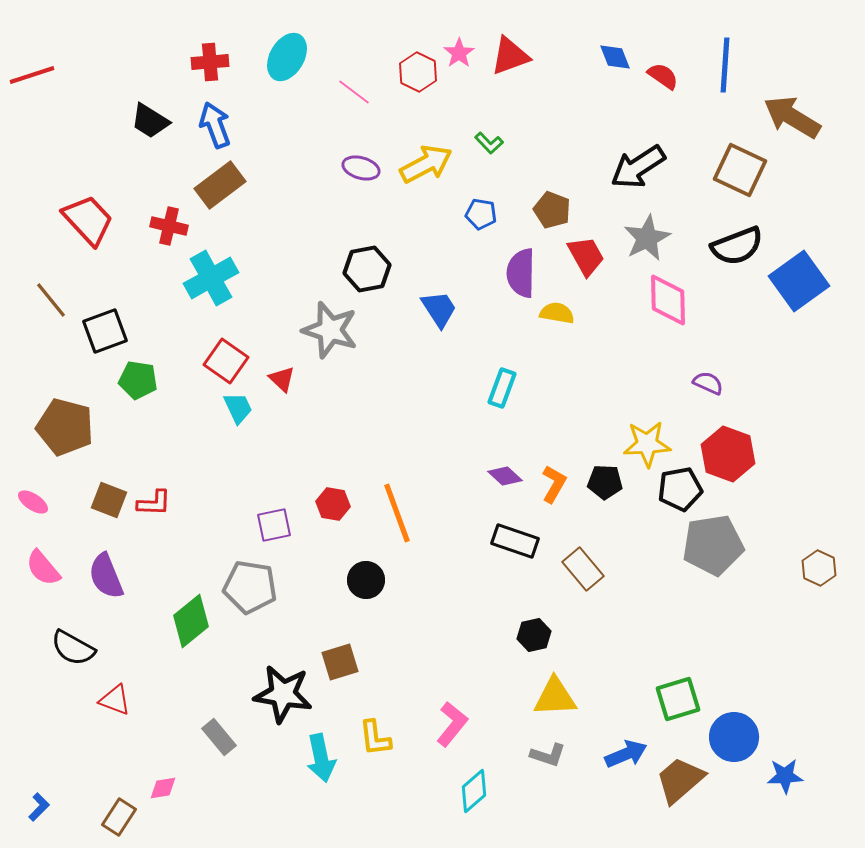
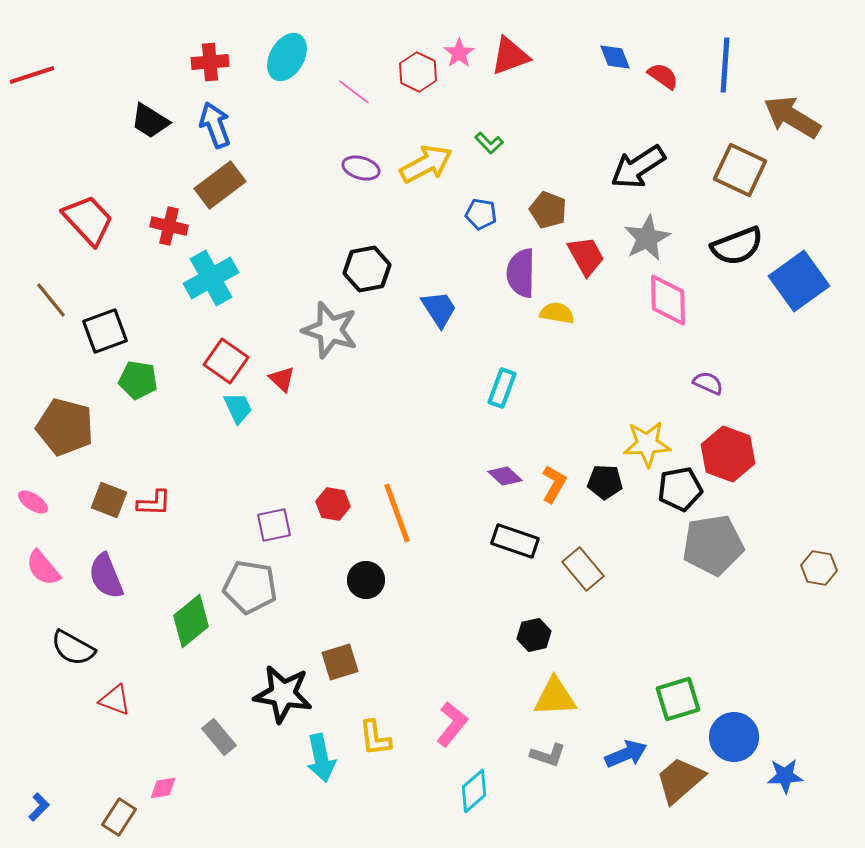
brown pentagon at (552, 210): moved 4 px left
brown hexagon at (819, 568): rotated 16 degrees counterclockwise
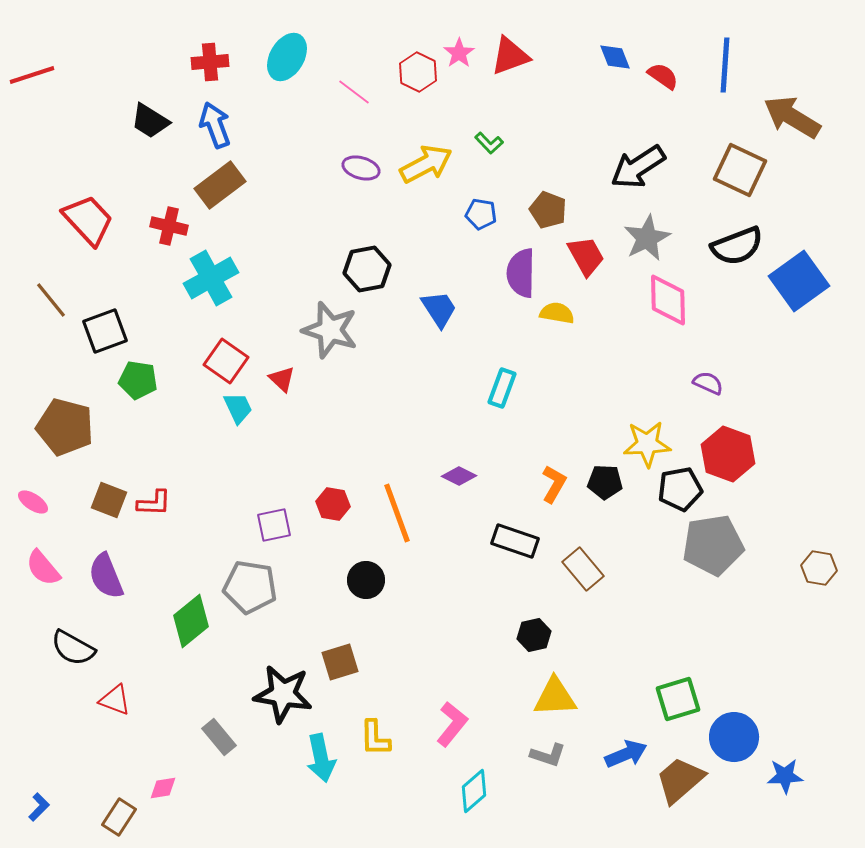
purple diamond at (505, 476): moved 46 px left; rotated 16 degrees counterclockwise
yellow L-shape at (375, 738): rotated 6 degrees clockwise
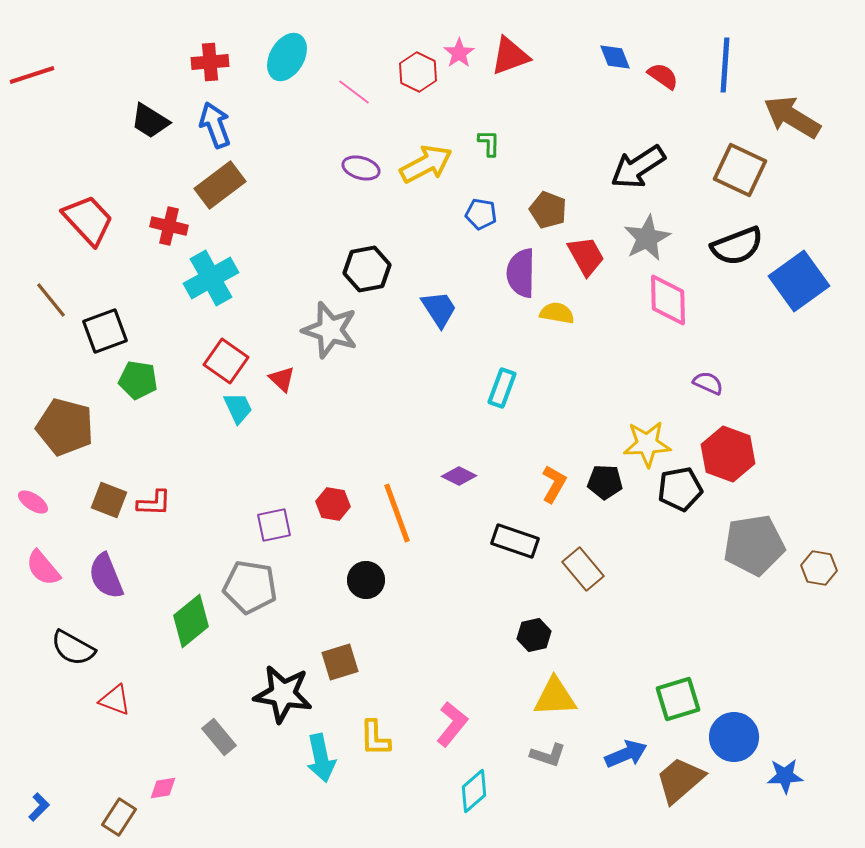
green L-shape at (489, 143): rotated 136 degrees counterclockwise
gray pentagon at (713, 545): moved 41 px right
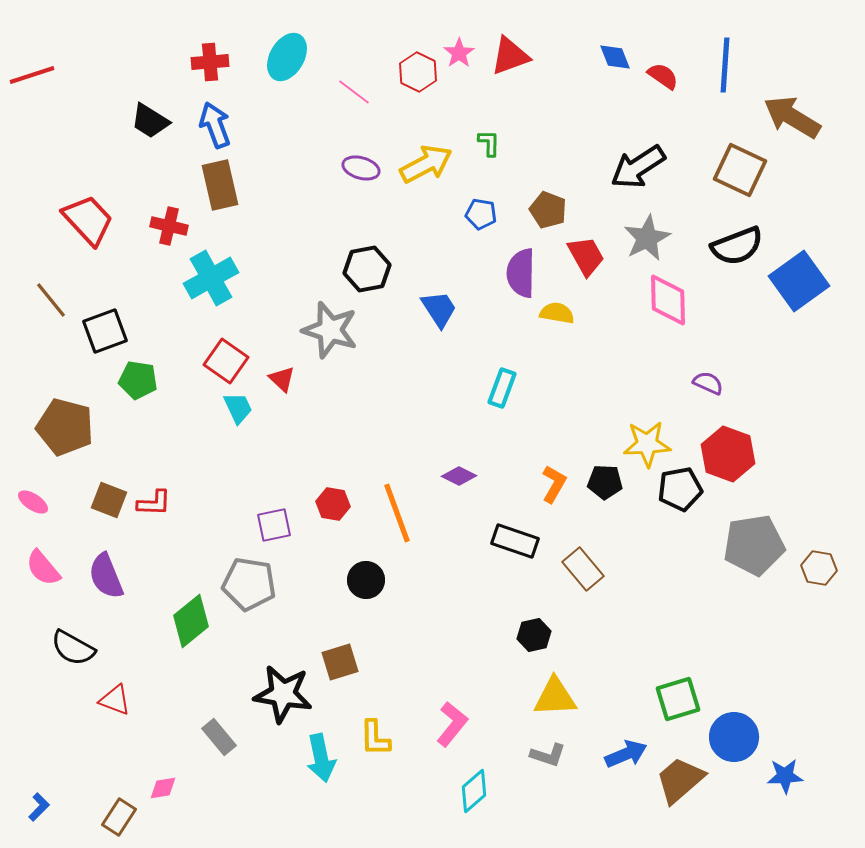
brown rectangle at (220, 185): rotated 66 degrees counterclockwise
gray pentagon at (250, 587): moved 1 px left, 3 px up
